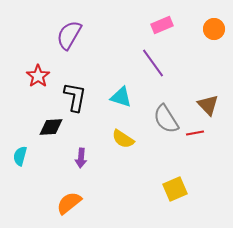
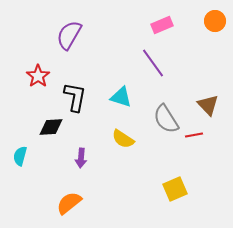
orange circle: moved 1 px right, 8 px up
red line: moved 1 px left, 2 px down
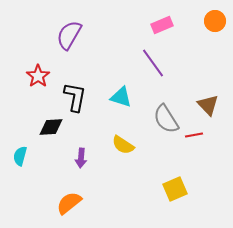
yellow semicircle: moved 6 px down
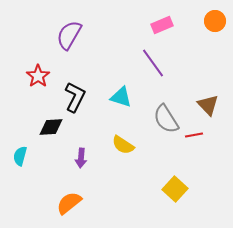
black L-shape: rotated 16 degrees clockwise
yellow square: rotated 25 degrees counterclockwise
